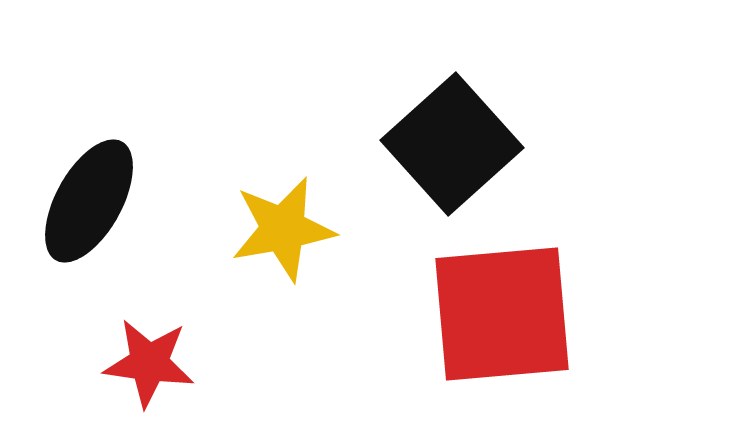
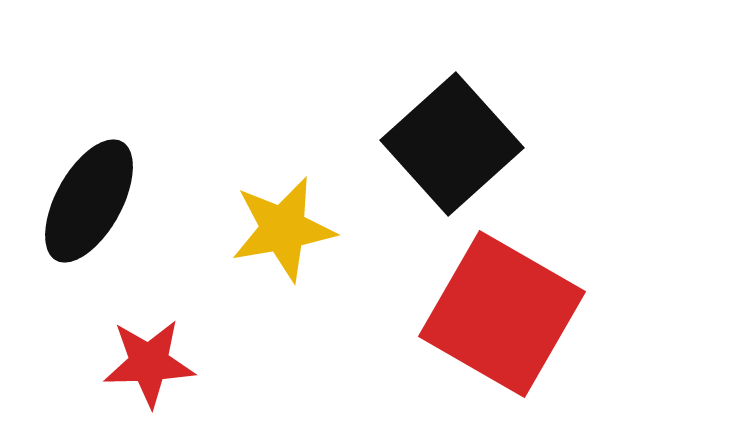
red square: rotated 35 degrees clockwise
red star: rotated 10 degrees counterclockwise
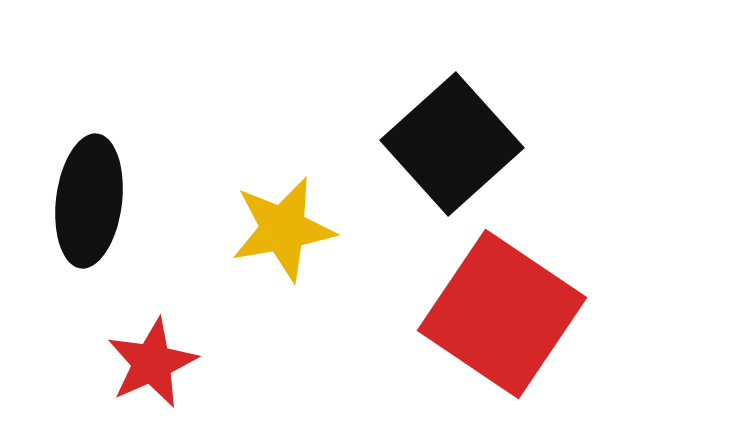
black ellipse: rotated 22 degrees counterclockwise
red square: rotated 4 degrees clockwise
red star: moved 3 px right; rotated 22 degrees counterclockwise
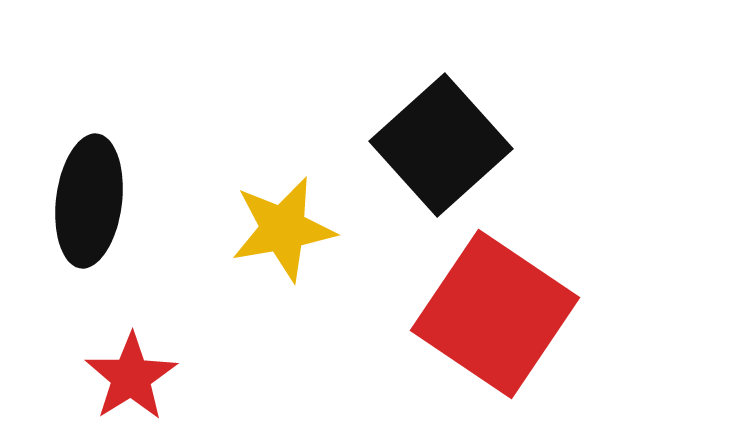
black square: moved 11 px left, 1 px down
red square: moved 7 px left
red star: moved 21 px left, 14 px down; rotated 8 degrees counterclockwise
